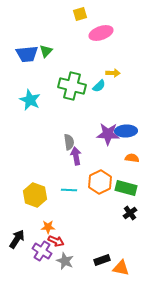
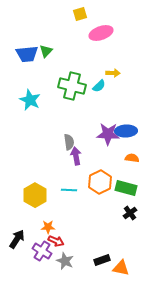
yellow hexagon: rotated 10 degrees clockwise
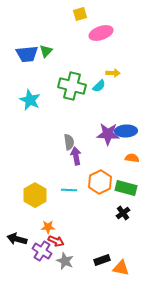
black cross: moved 7 px left
black arrow: rotated 108 degrees counterclockwise
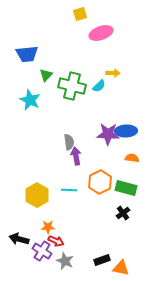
green triangle: moved 24 px down
yellow hexagon: moved 2 px right
black arrow: moved 2 px right
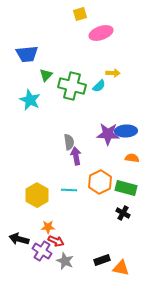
black cross: rotated 24 degrees counterclockwise
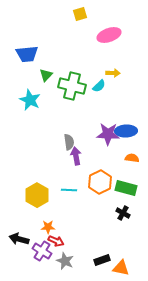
pink ellipse: moved 8 px right, 2 px down
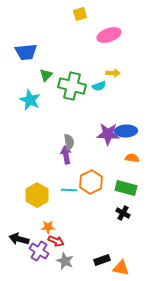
blue trapezoid: moved 1 px left, 2 px up
cyan semicircle: rotated 24 degrees clockwise
purple arrow: moved 10 px left, 1 px up
orange hexagon: moved 9 px left
purple cross: moved 3 px left
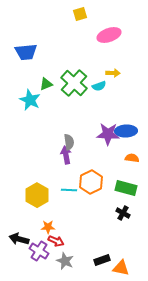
green triangle: moved 9 px down; rotated 24 degrees clockwise
green cross: moved 2 px right, 3 px up; rotated 28 degrees clockwise
